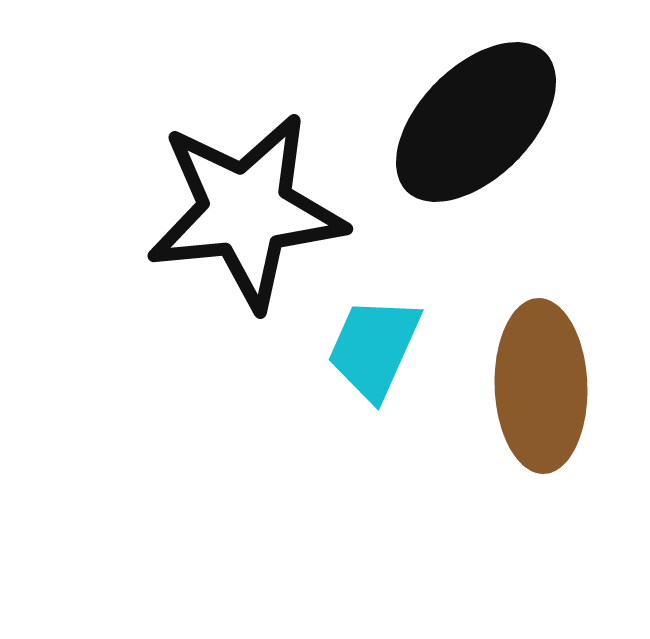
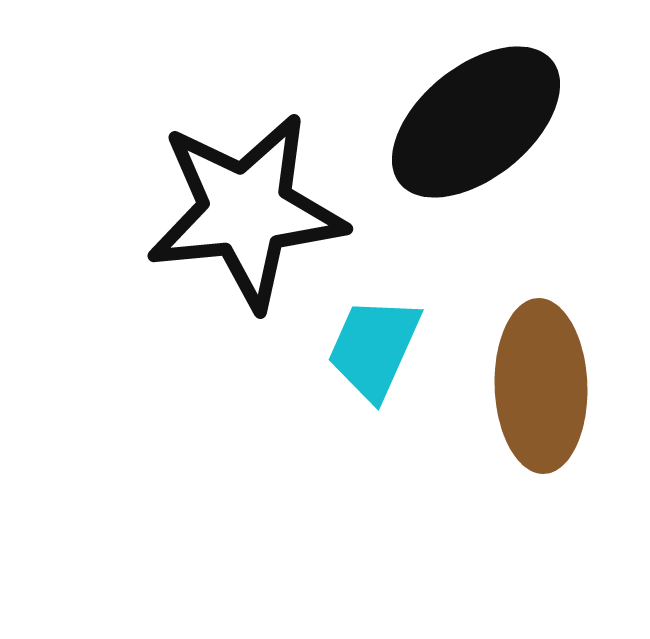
black ellipse: rotated 6 degrees clockwise
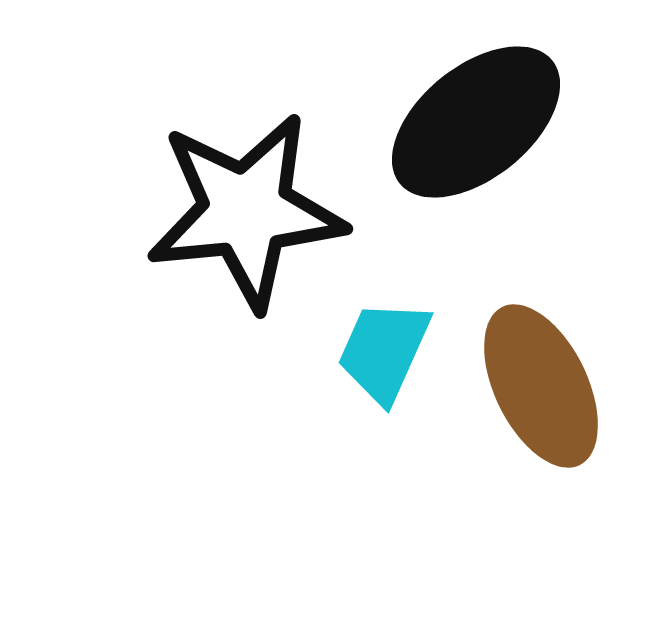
cyan trapezoid: moved 10 px right, 3 px down
brown ellipse: rotated 24 degrees counterclockwise
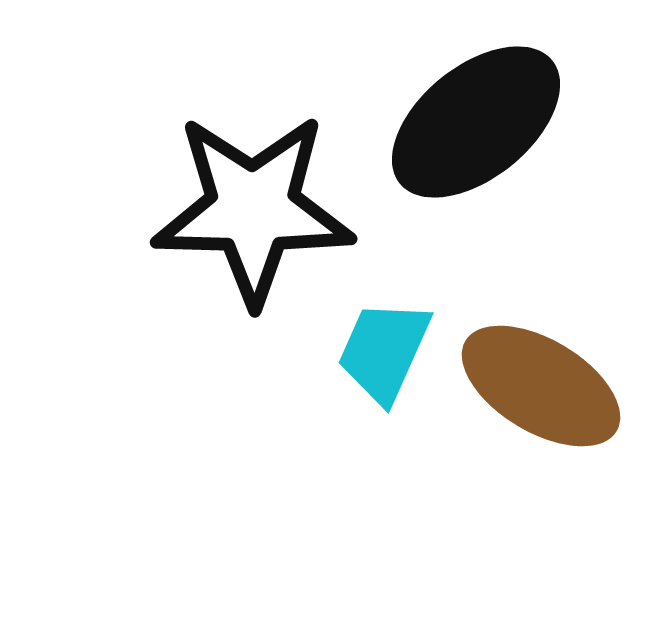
black star: moved 7 px right, 2 px up; rotated 7 degrees clockwise
brown ellipse: rotated 33 degrees counterclockwise
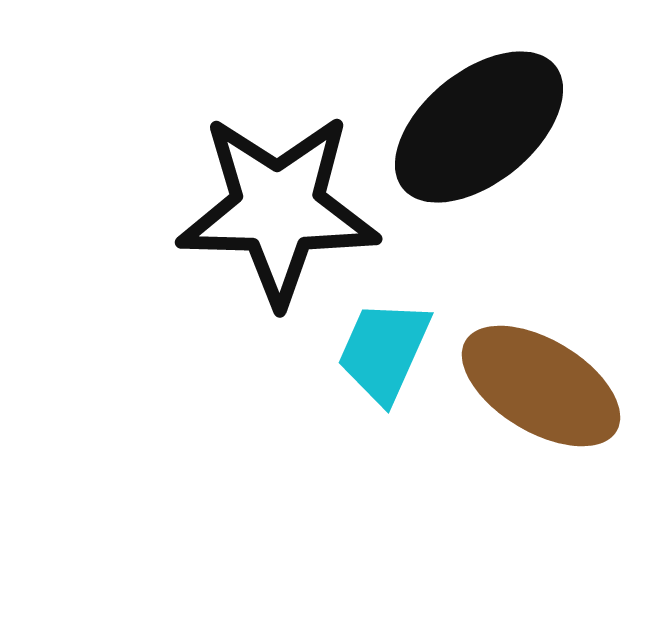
black ellipse: moved 3 px right, 5 px down
black star: moved 25 px right
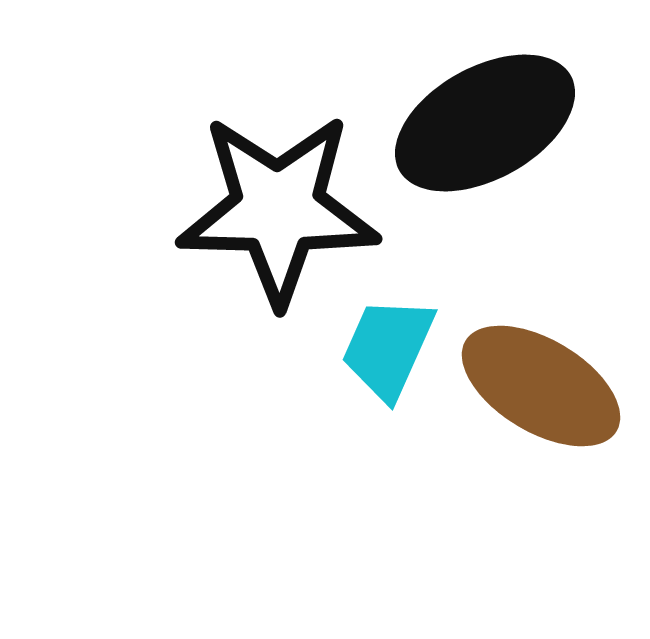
black ellipse: moved 6 px right, 4 px up; rotated 10 degrees clockwise
cyan trapezoid: moved 4 px right, 3 px up
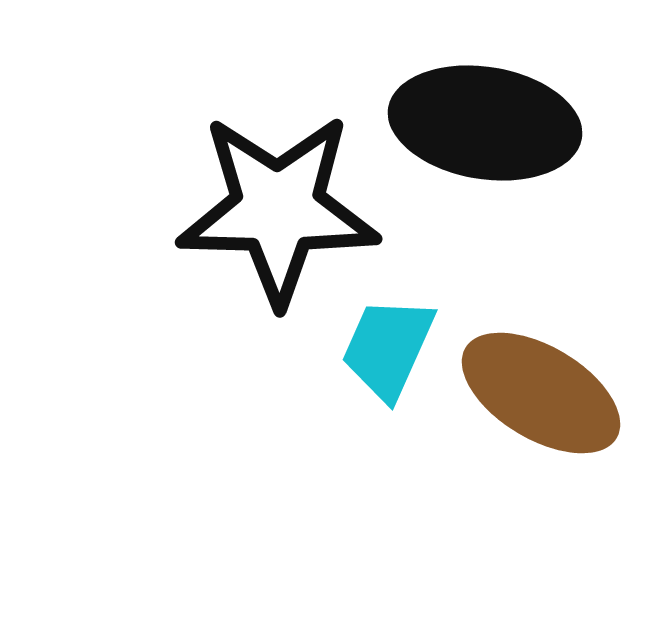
black ellipse: rotated 38 degrees clockwise
brown ellipse: moved 7 px down
